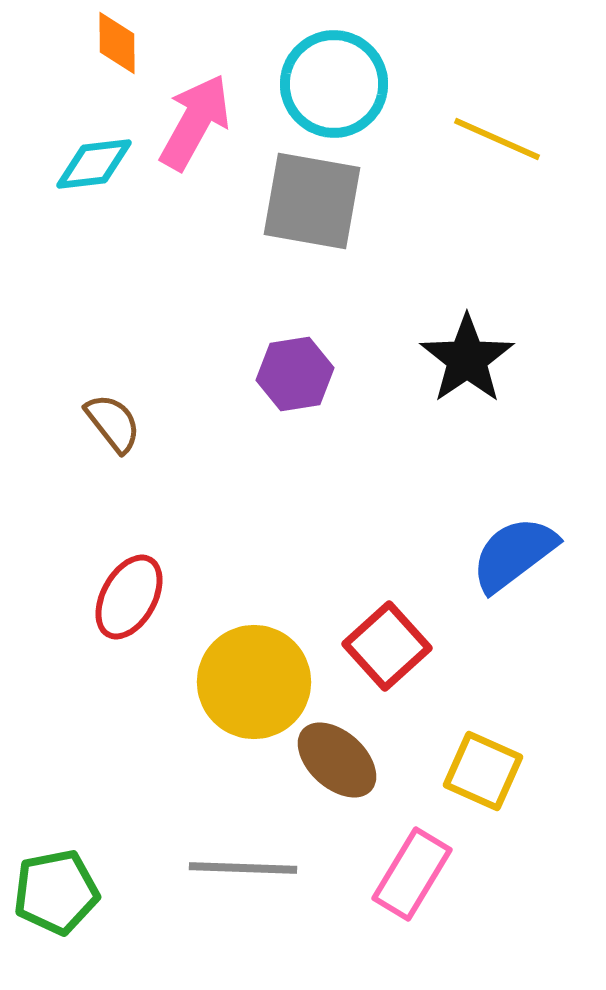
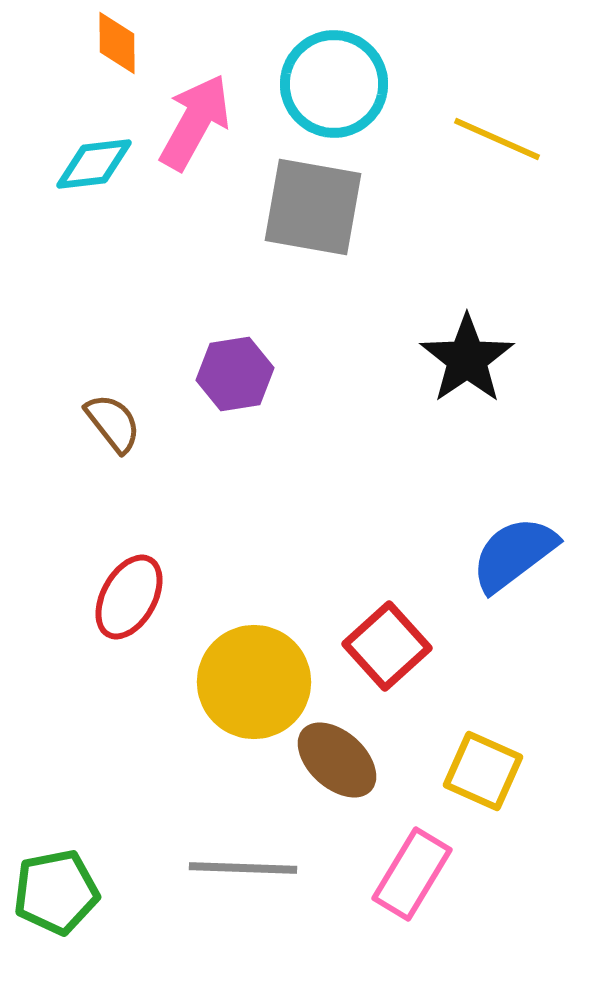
gray square: moved 1 px right, 6 px down
purple hexagon: moved 60 px left
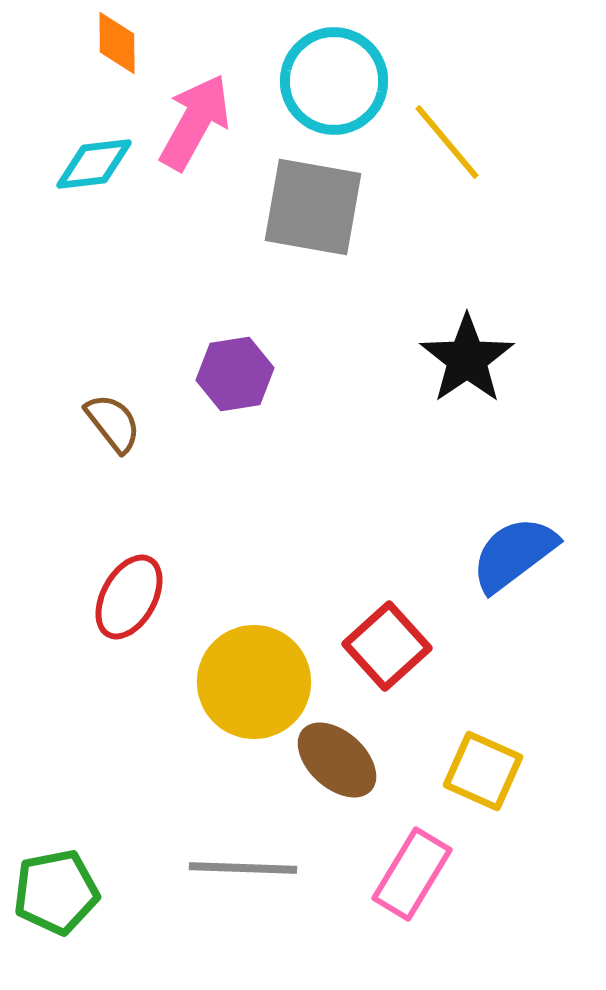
cyan circle: moved 3 px up
yellow line: moved 50 px left, 3 px down; rotated 26 degrees clockwise
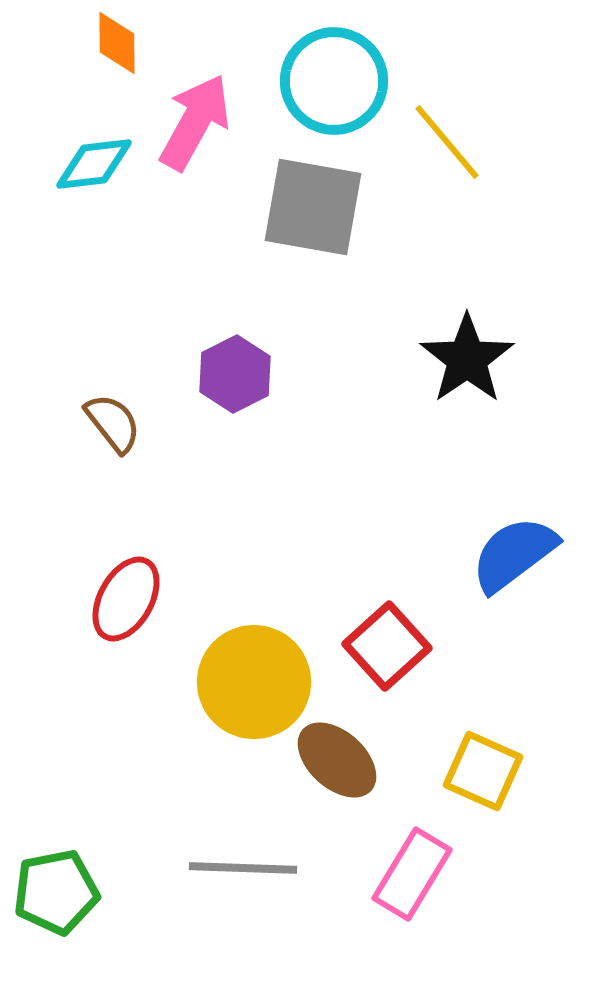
purple hexagon: rotated 18 degrees counterclockwise
red ellipse: moved 3 px left, 2 px down
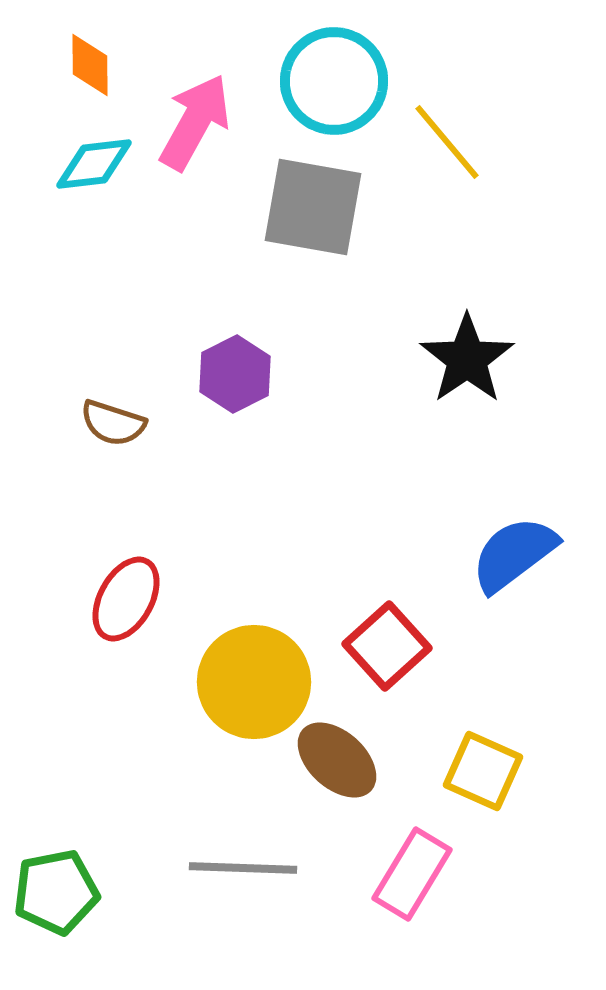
orange diamond: moved 27 px left, 22 px down
brown semicircle: rotated 146 degrees clockwise
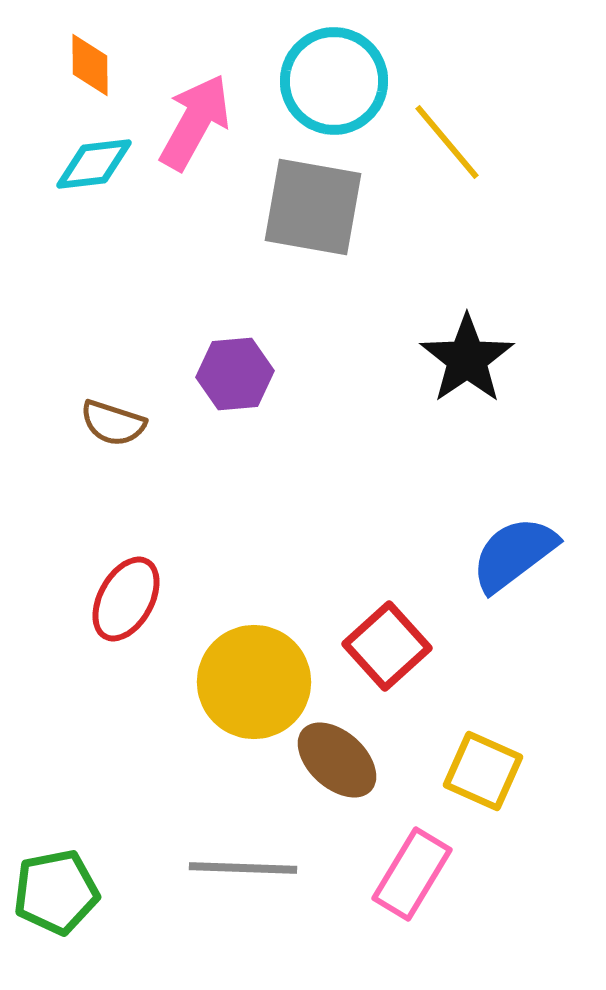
purple hexagon: rotated 22 degrees clockwise
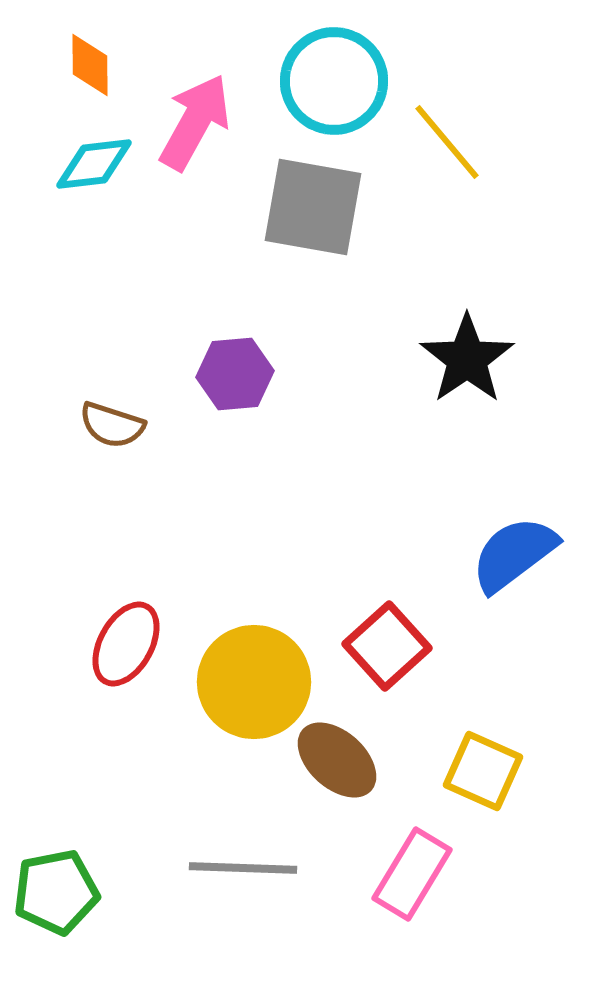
brown semicircle: moved 1 px left, 2 px down
red ellipse: moved 45 px down
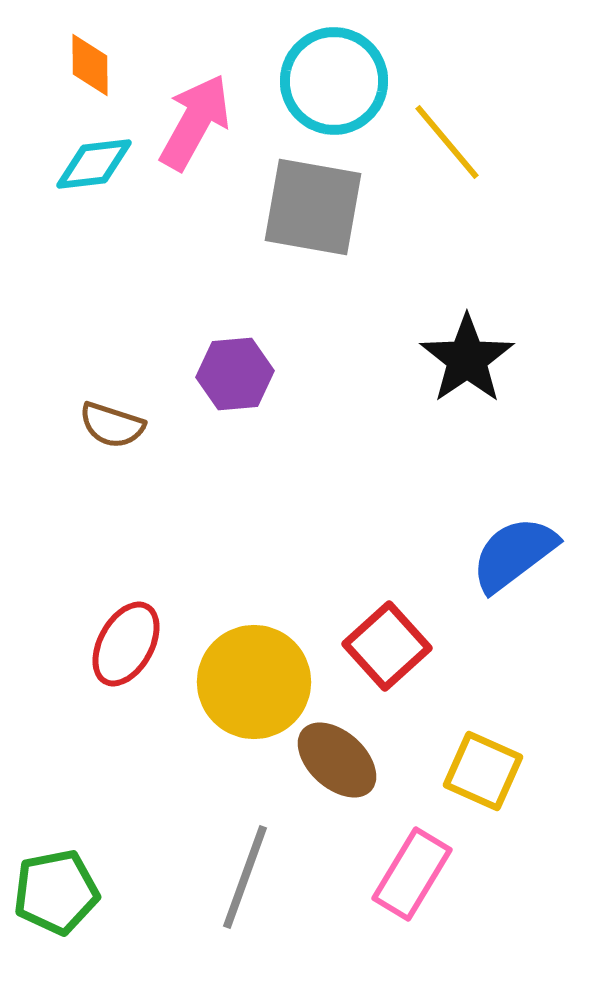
gray line: moved 2 px right, 9 px down; rotated 72 degrees counterclockwise
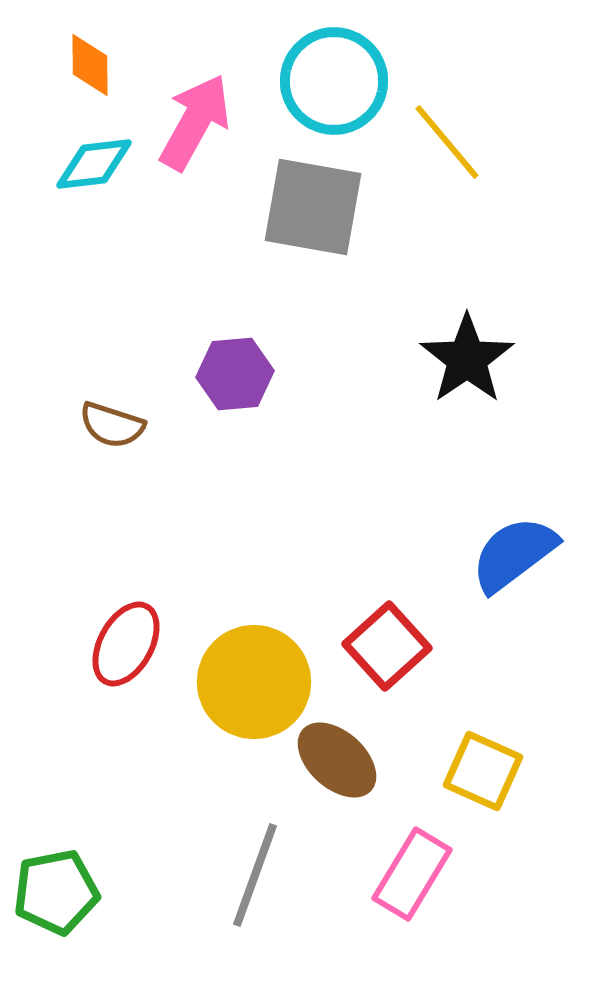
gray line: moved 10 px right, 2 px up
